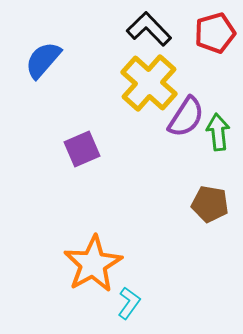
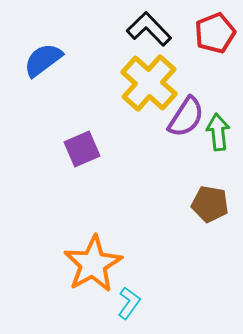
red pentagon: rotated 6 degrees counterclockwise
blue semicircle: rotated 12 degrees clockwise
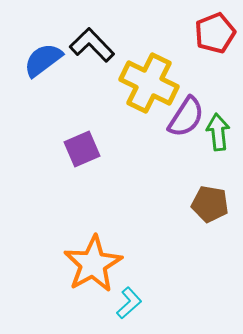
black L-shape: moved 57 px left, 16 px down
yellow cross: rotated 16 degrees counterclockwise
cyan L-shape: rotated 12 degrees clockwise
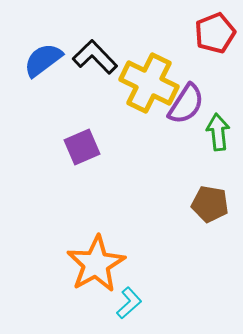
black L-shape: moved 3 px right, 12 px down
purple semicircle: moved 13 px up
purple square: moved 2 px up
orange star: moved 3 px right
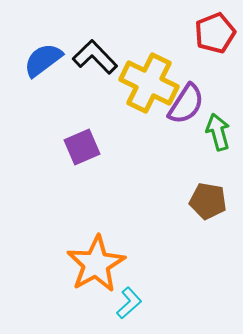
green arrow: rotated 9 degrees counterclockwise
brown pentagon: moved 2 px left, 3 px up
